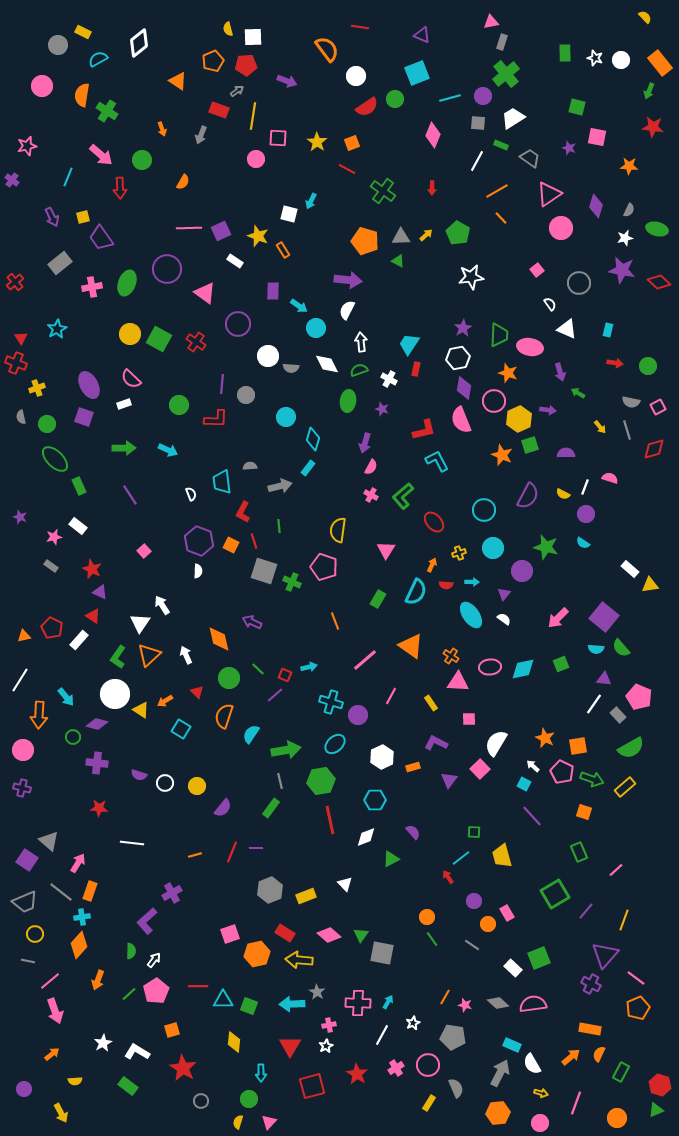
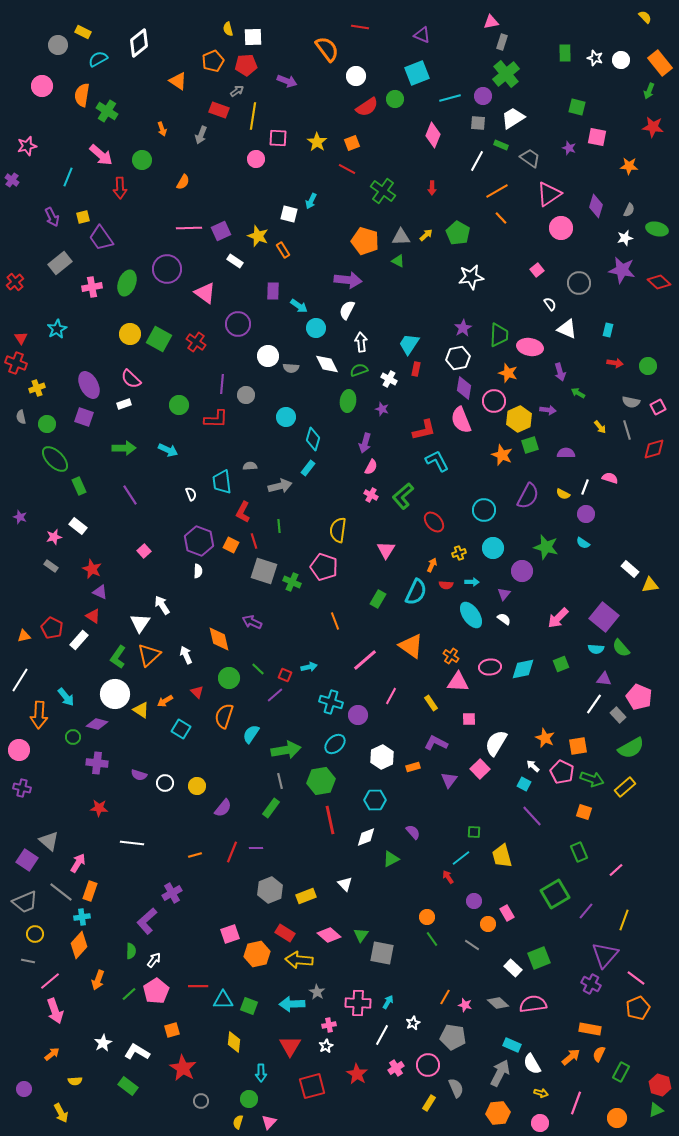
pink circle at (23, 750): moved 4 px left
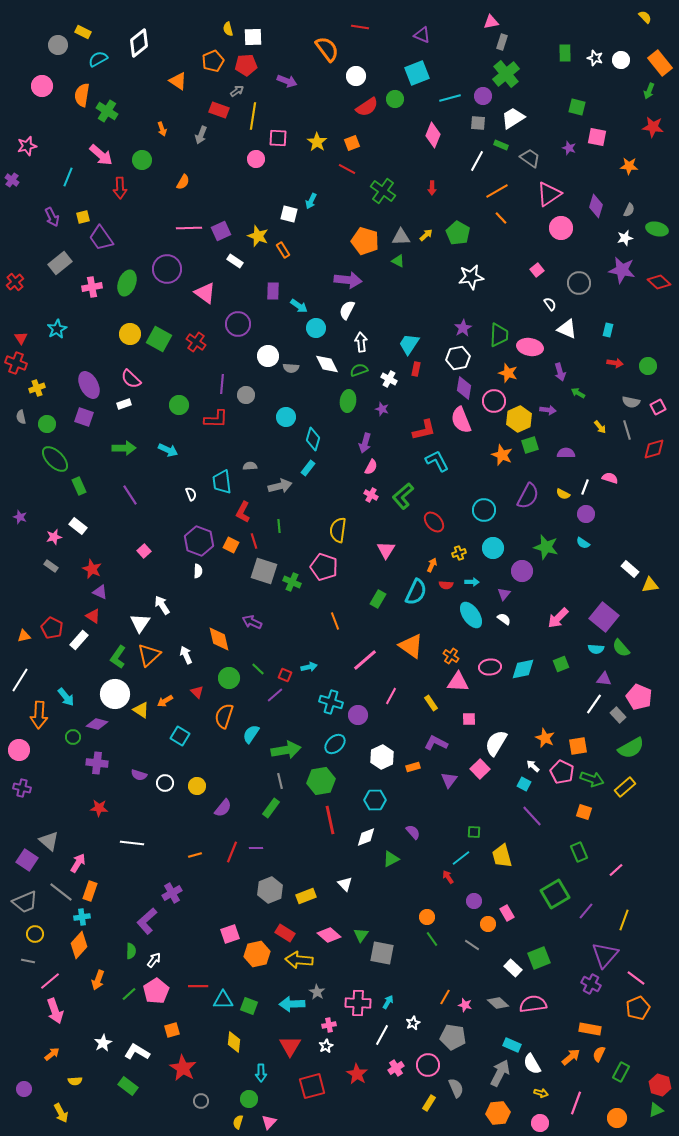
cyan square at (181, 729): moved 1 px left, 7 px down
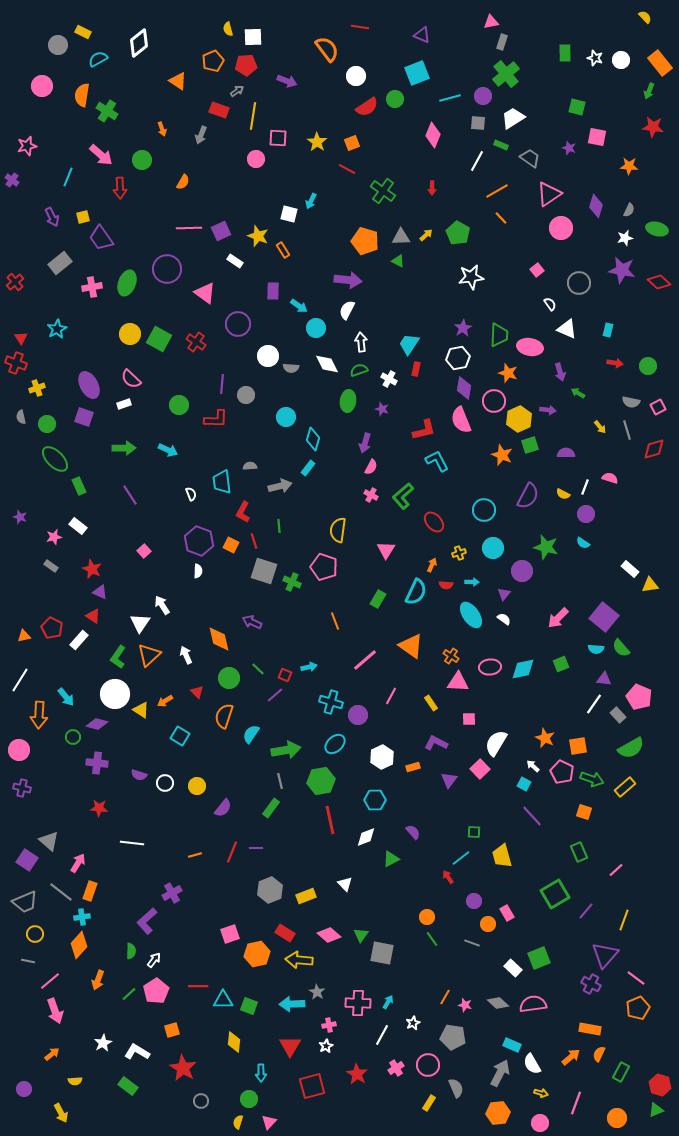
gray line at (472, 945): moved 2 px up; rotated 14 degrees counterclockwise
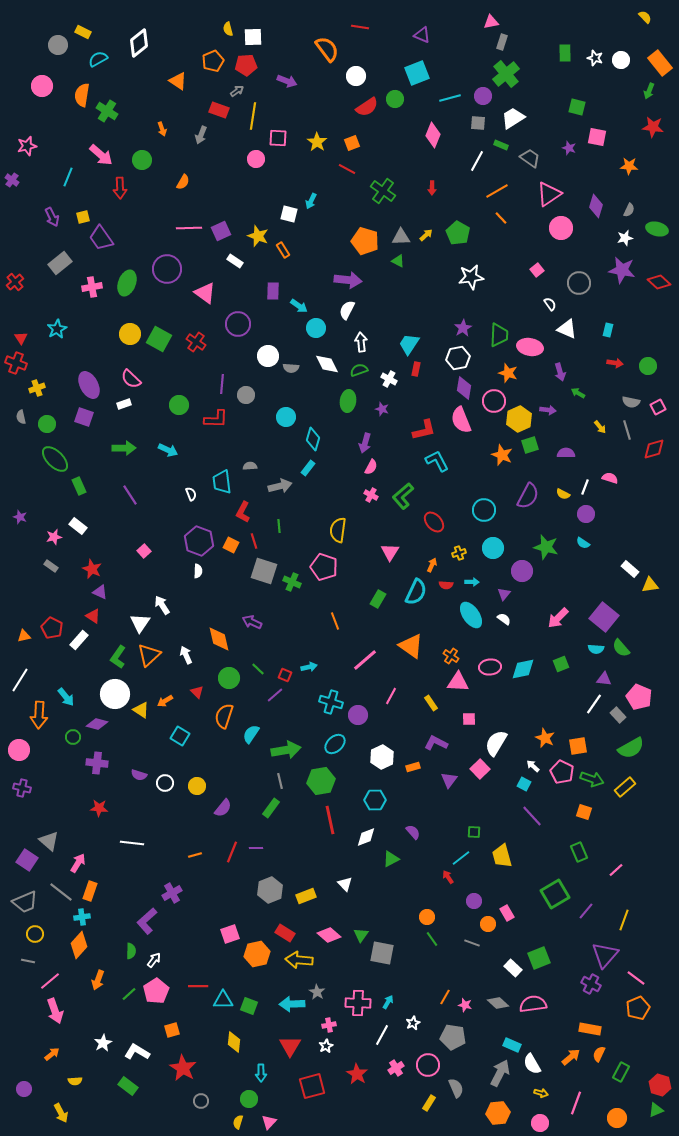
pink triangle at (386, 550): moved 4 px right, 2 px down
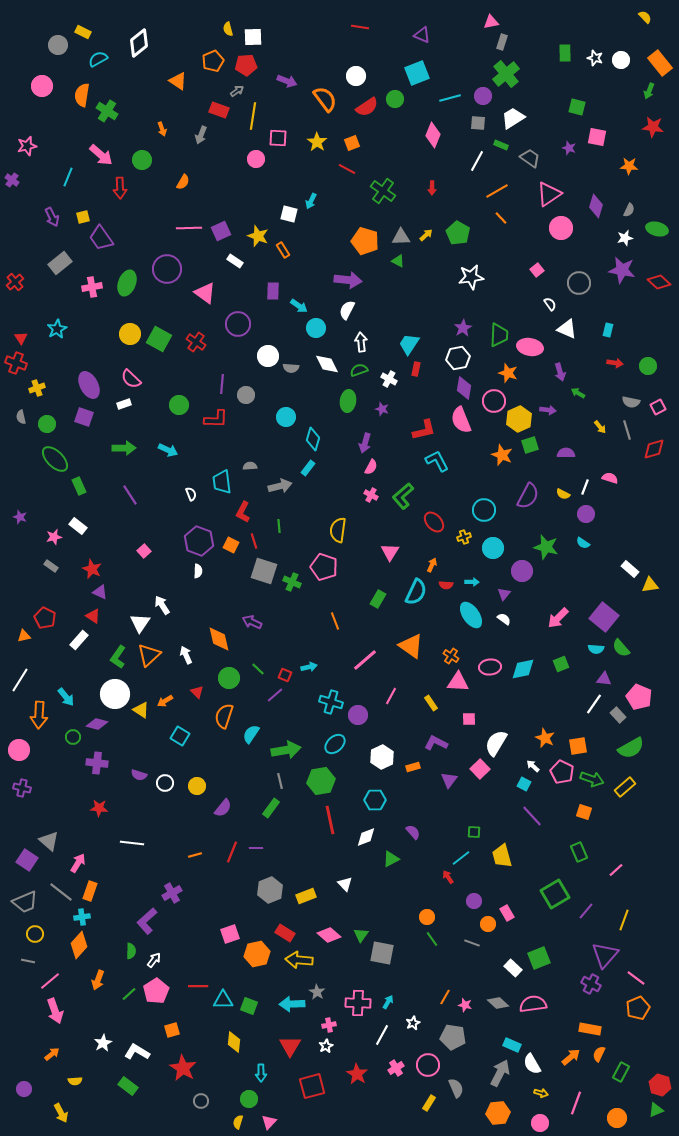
orange semicircle at (327, 49): moved 2 px left, 50 px down
yellow cross at (459, 553): moved 5 px right, 16 px up
red pentagon at (52, 628): moved 7 px left, 10 px up
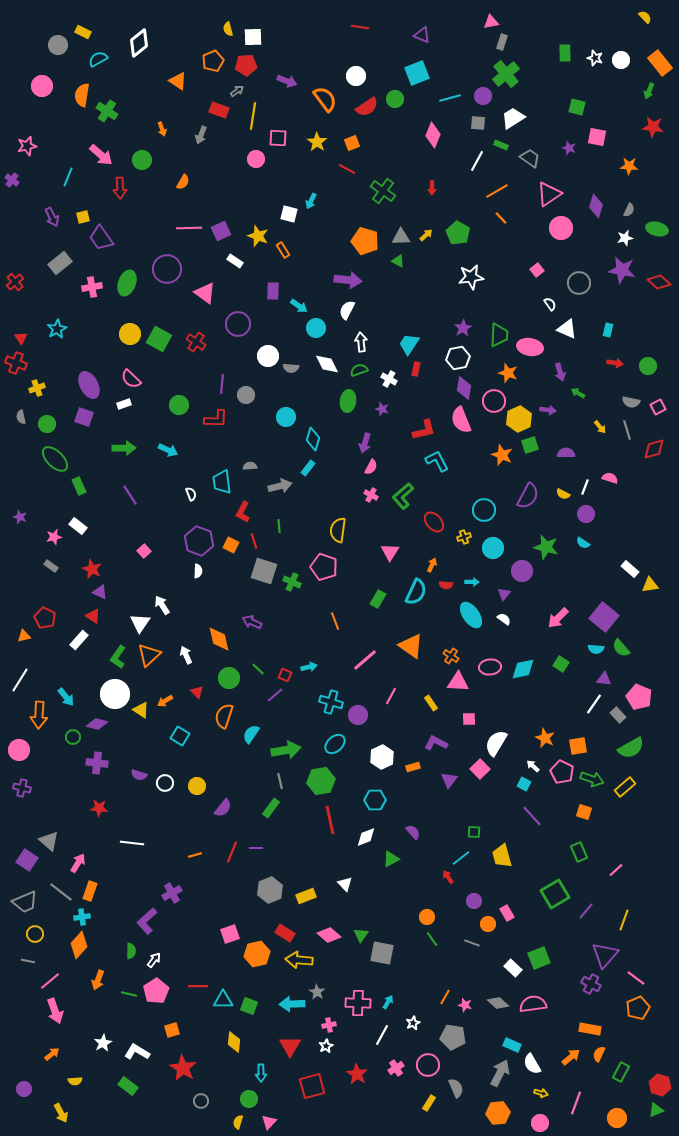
green square at (561, 664): rotated 35 degrees counterclockwise
green line at (129, 994): rotated 56 degrees clockwise
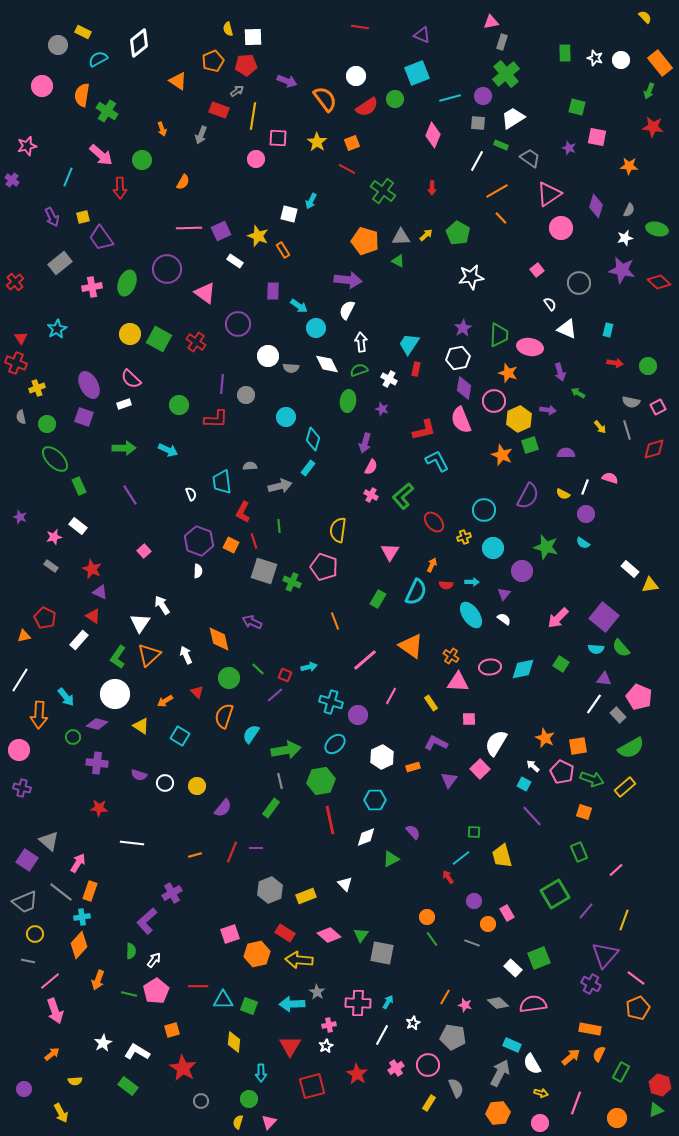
yellow triangle at (141, 710): moved 16 px down
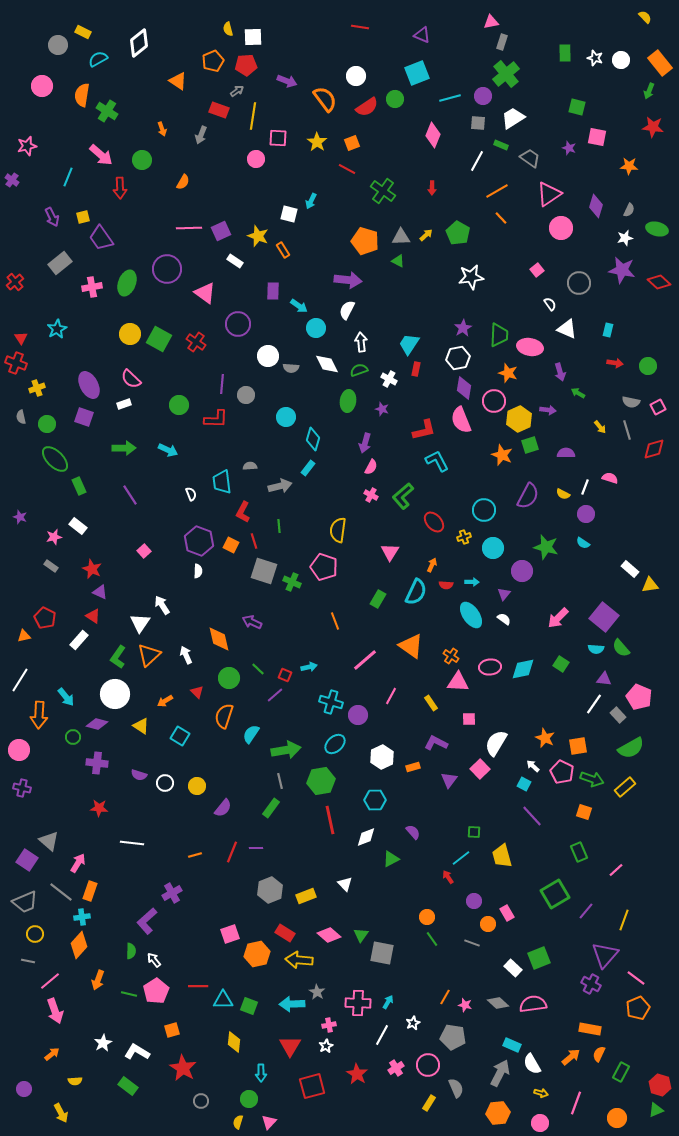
white arrow at (154, 960): rotated 77 degrees counterclockwise
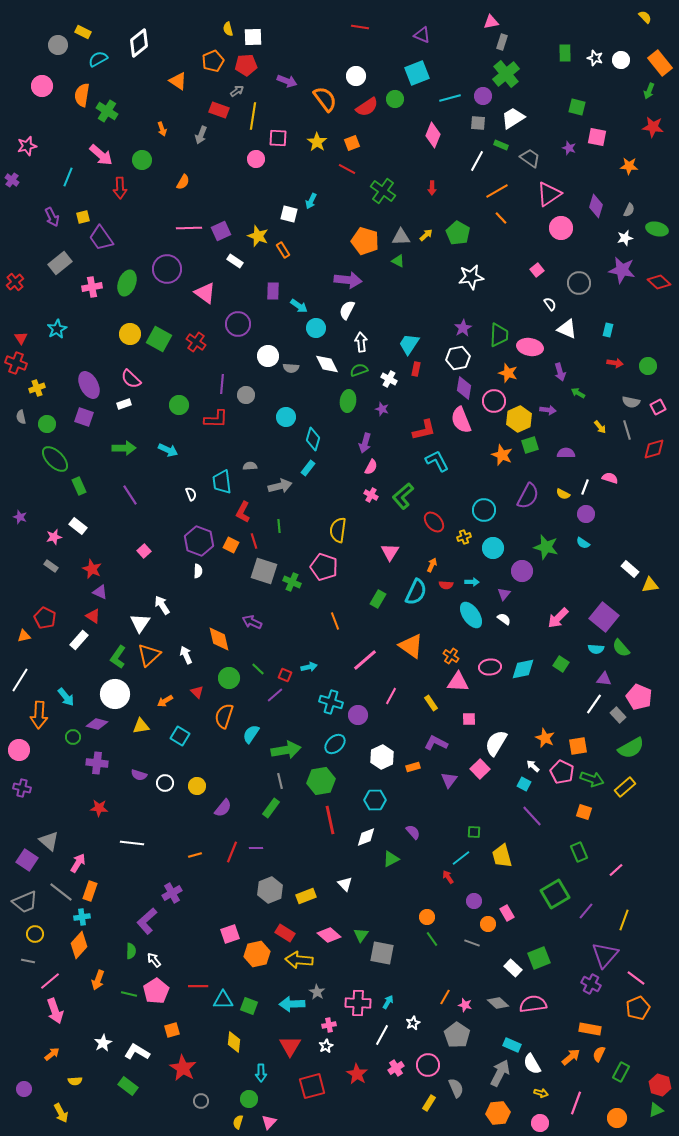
yellow triangle at (141, 726): rotated 42 degrees counterclockwise
gray pentagon at (453, 1037): moved 4 px right, 2 px up; rotated 25 degrees clockwise
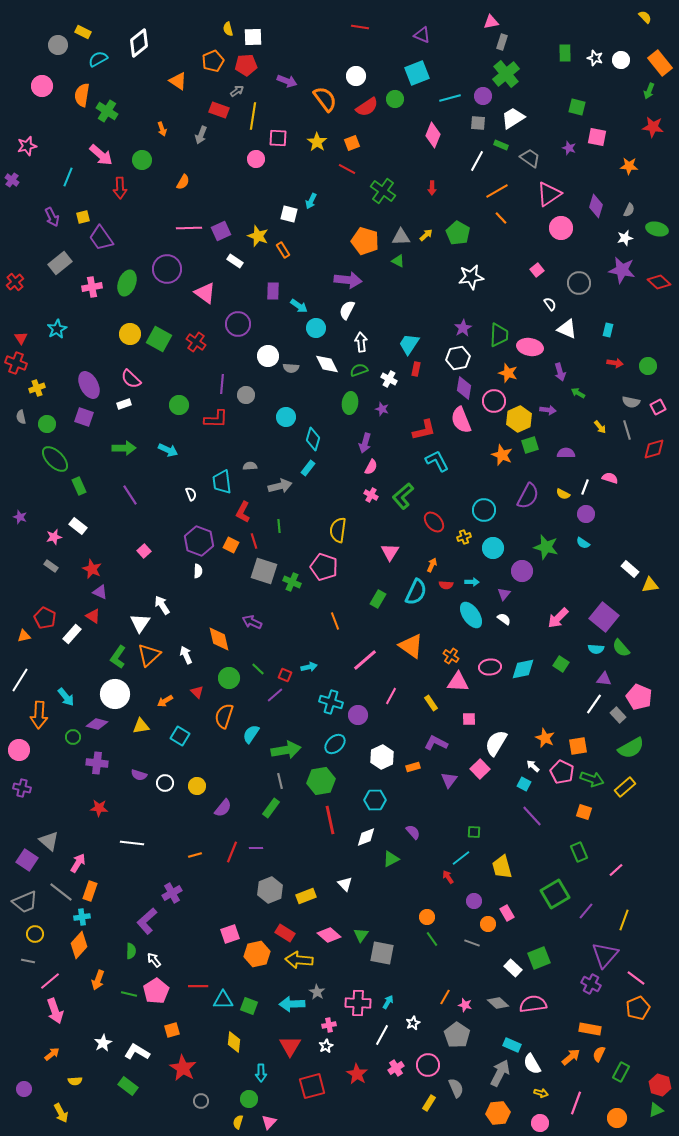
green ellipse at (348, 401): moved 2 px right, 2 px down
white rectangle at (79, 640): moved 7 px left, 6 px up
yellow trapezoid at (502, 856): moved 11 px down
